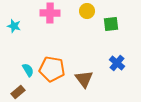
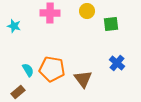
brown triangle: moved 1 px left
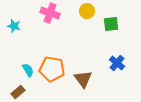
pink cross: rotated 18 degrees clockwise
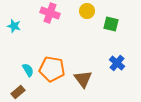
green square: rotated 21 degrees clockwise
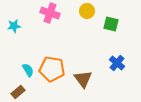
cyan star: rotated 24 degrees counterclockwise
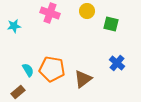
brown triangle: rotated 30 degrees clockwise
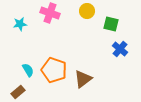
cyan star: moved 6 px right, 2 px up
blue cross: moved 3 px right, 14 px up
orange pentagon: moved 2 px right, 1 px down; rotated 10 degrees clockwise
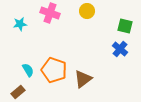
green square: moved 14 px right, 2 px down
